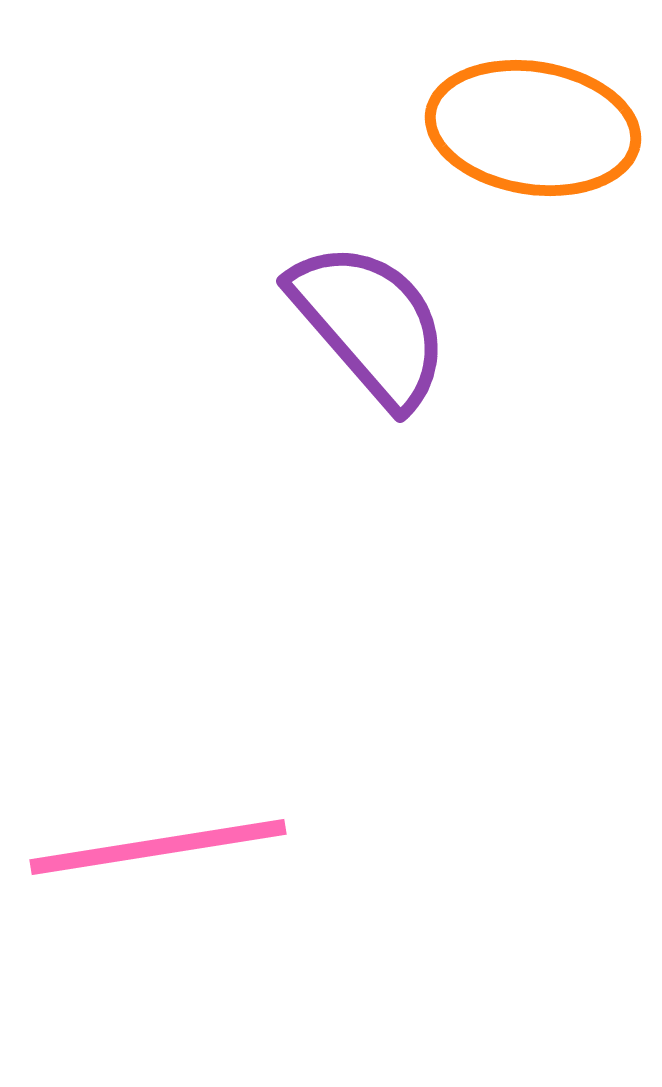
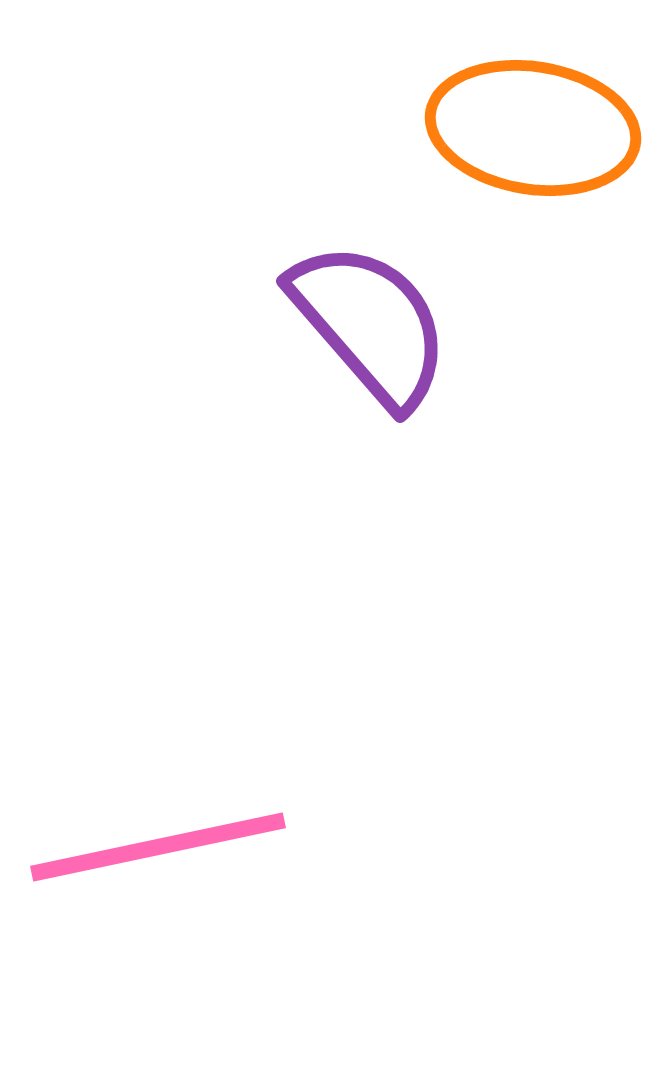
pink line: rotated 3 degrees counterclockwise
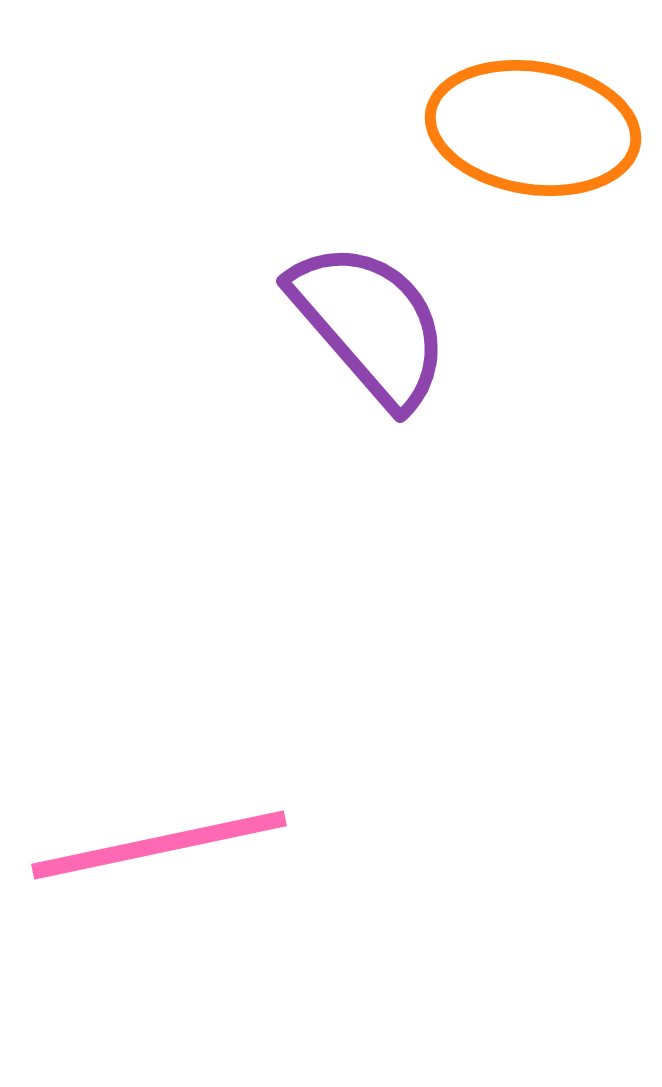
pink line: moved 1 px right, 2 px up
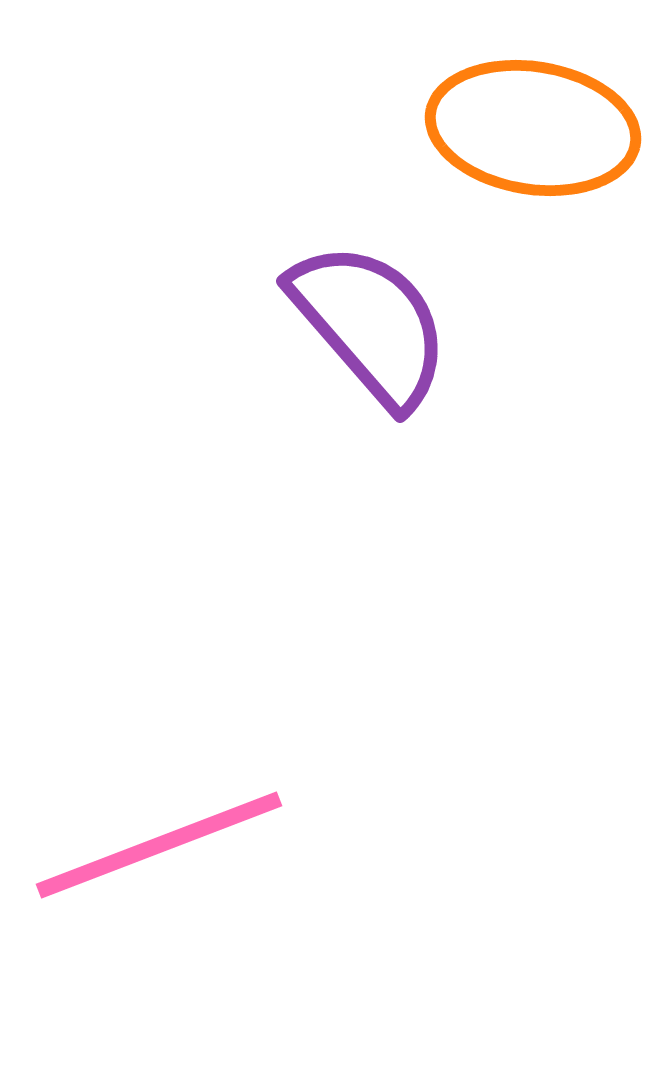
pink line: rotated 9 degrees counterclockwise
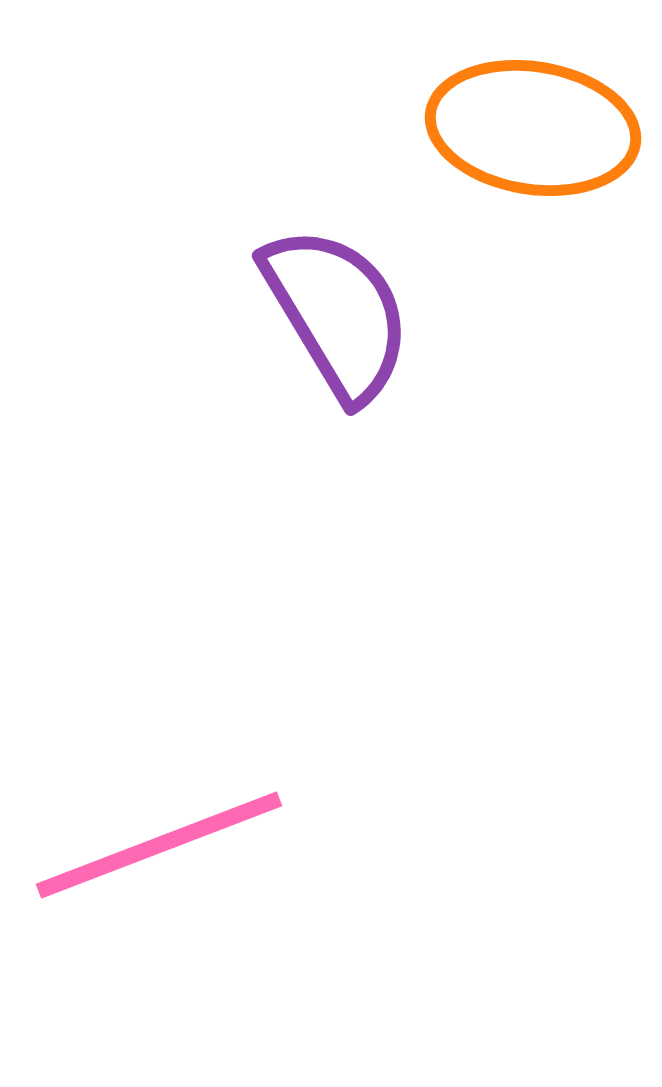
purple semicircle: moved 33 px left, 11 px up; rotated 10 degrees clockwise
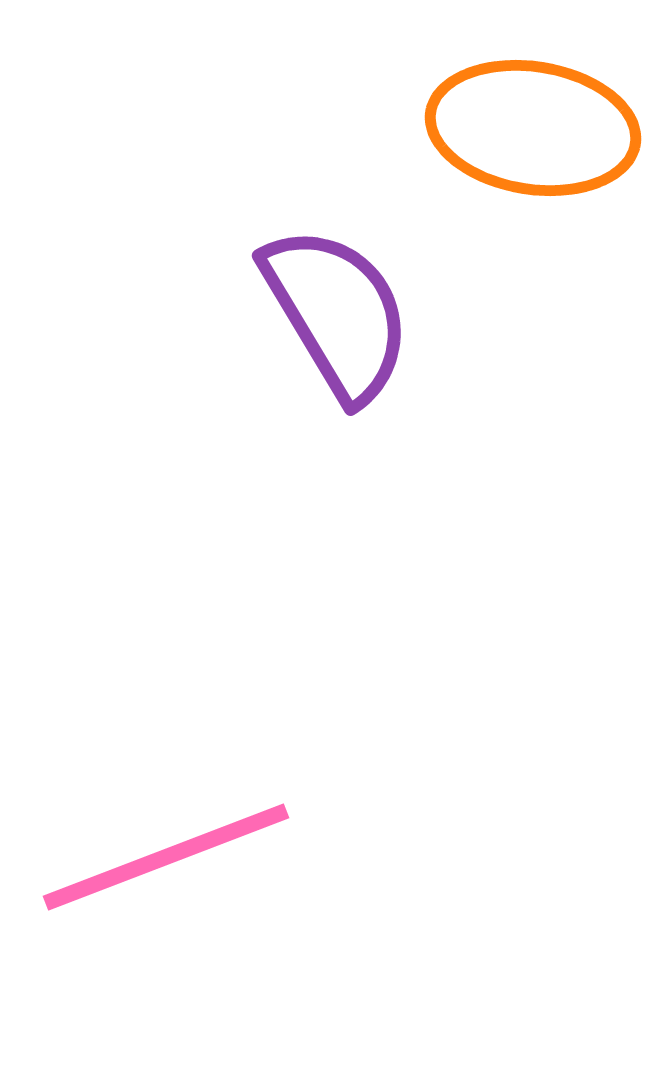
pink line: moved 7 px right, 12 px down
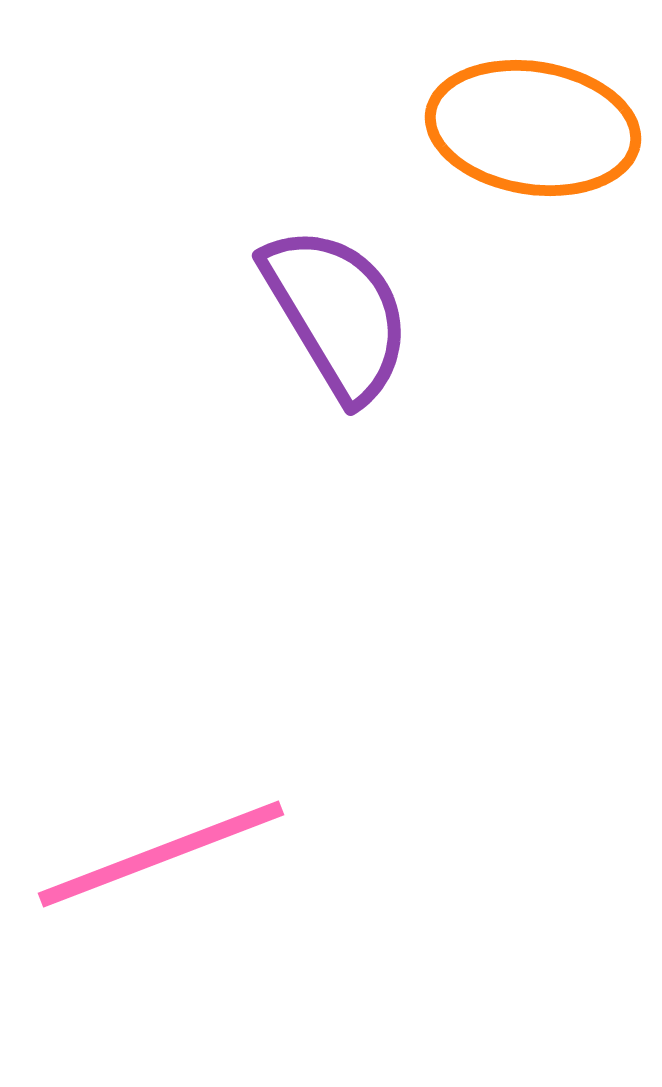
pink line: moved 5 px left, 3 px up
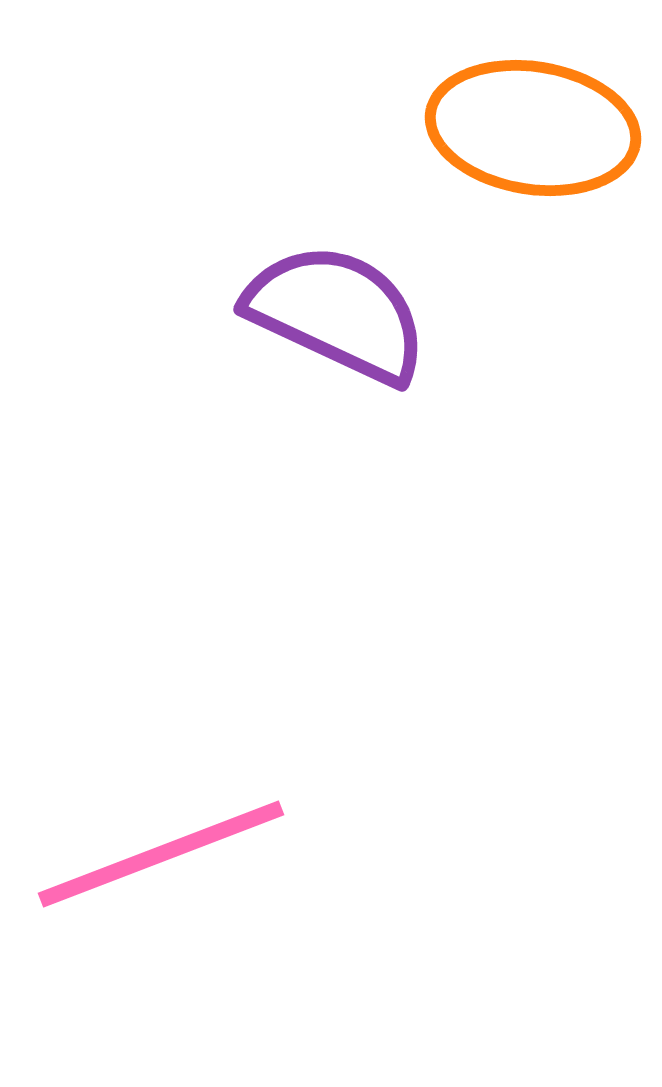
purple semicircle: rotated 34 degrees counterclockwise
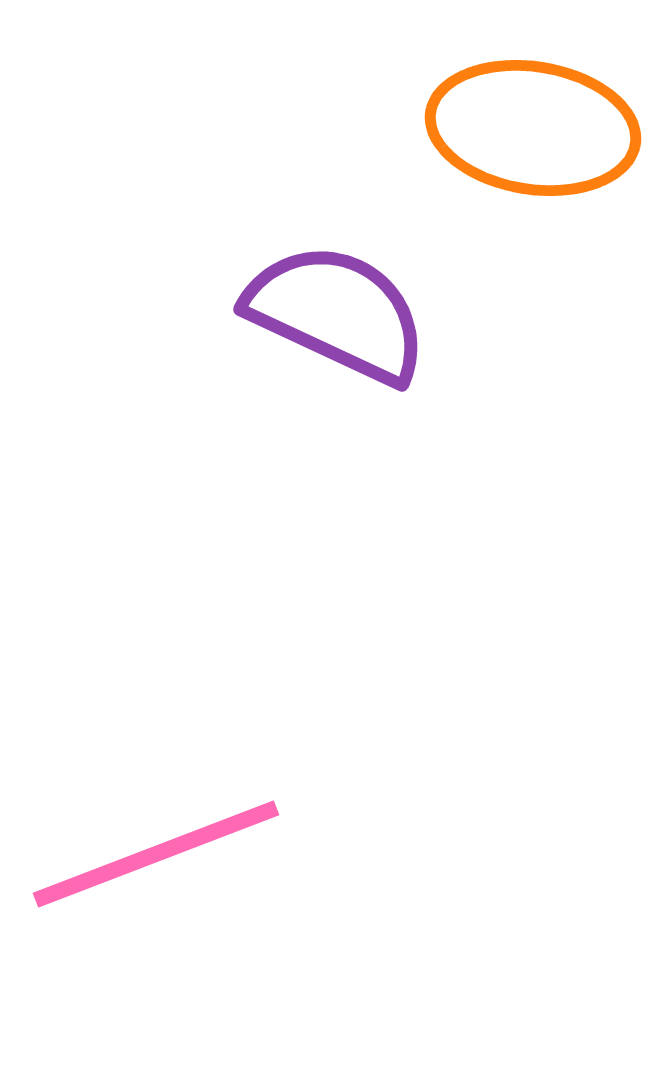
pink line: moved 5 px left
